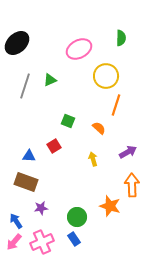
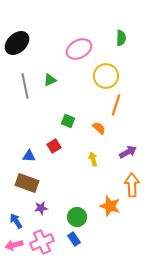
gray line: rotated 30 degrees counterclockwise
brown rectangle: moved 1 px right, 1 px down
pink arrow: moved 3 px down; rotated 36 degrees clockwise
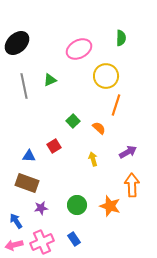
gray line: moved 1 px left
green square: moved 5 px right; rotated 24 degrees clockwise
green circle: moved 12 px up
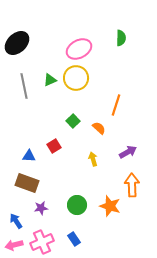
yellow circle: moved 30 px left, 2 px down
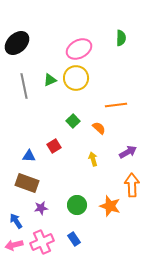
orange line: rotated 65 degrees clockwise
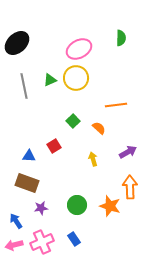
orange arrow: moved 2 px left, 2 px down
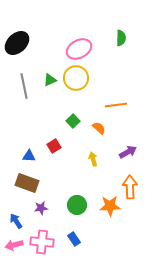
orange star: rotated 20 degrees counterclockwise
pink cross: rotated 30 degrees clockwise
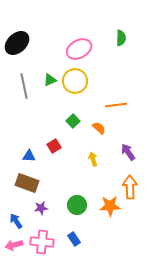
yellow circle: moved 1 px left, 3 px down
purple arrow: rotated 96 degrees counterclockwise
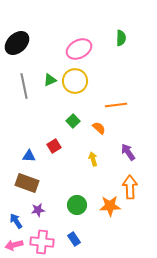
purple star: moved 3 px left, 2 px down
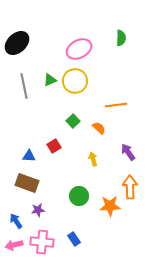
green circle: moved 2 px right, 9 px up
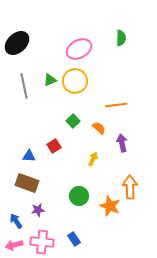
purple arrow: moved 6 px left, 9 px up; rotated 24 degrees clockwise
yellow arrow: rotated 40 degrees clockwise
orange star: rotated 25 degrees clockwise
